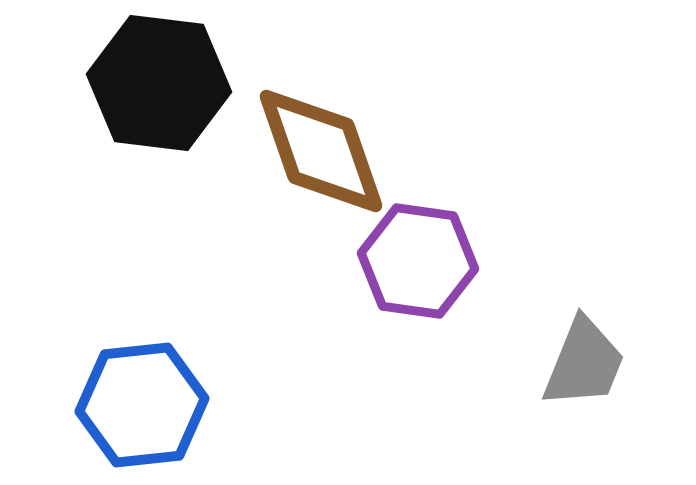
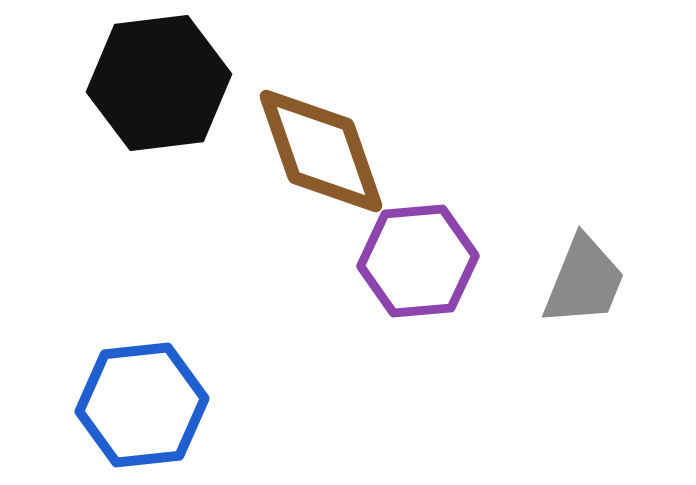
black hexagon: rotated 14 degrees counterclockwise
purple hexagon: rotated 13 degrees counterclockwise
gray trapezoid: moved 82 px up
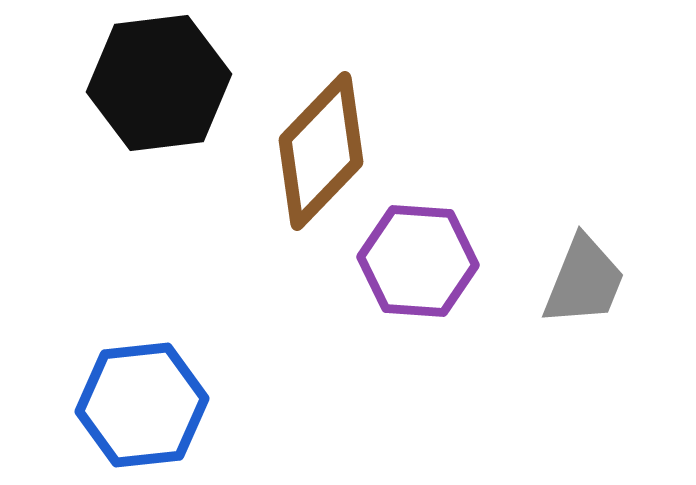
brown diamond: rotated 63 degrees clockwise
purple hexagon: rotated 9 degrees clockwise
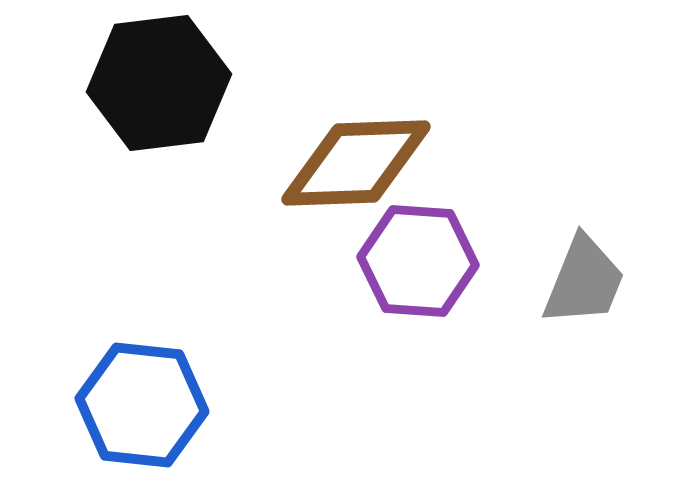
brown diamond: moved 35 px right, 12 px down; rotated 44 degrees clockwise
blue hexagon: rotated 12 degrees clockwise
